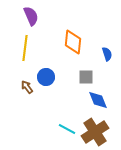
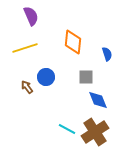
yellow line: rotated 65 degrees clockwise
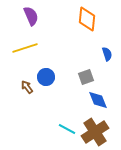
orange diamond: moved 14 px right, 23 px up
gray square: rotated 21 degrees counterclockwise
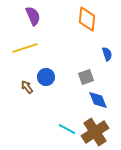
purple semicircle: moved 2 px right
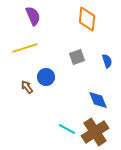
blue semicircle: moved 7 px down
gray square: moved 9 px left, 20 px up
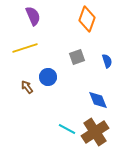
orange diamond: rotated 15 degrees clockwise
blue circle: moved 2 px right
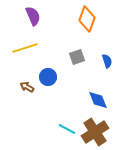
brown arrow: rotated 24 degrees counterclockwise
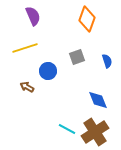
blue circle: moved 6 px up
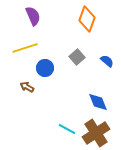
gray square: rotated 21 degrees counterclockwise
blue semicircle: rotated 32 degrees counterclockwise
blue circle: moved 3 px left, 3 px up
blue diamond: moved 2 px down
brown cross: moved 1 px right, 1 px down
